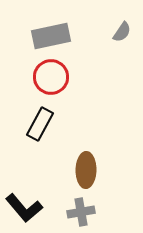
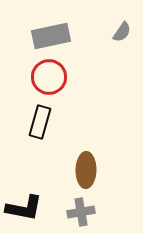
red circle: moved 2 px left
black rectangle: moved 2 px up; rotated 12 degrees counterclockwise
black L-shape: rotated 39 degrees counterclockwise
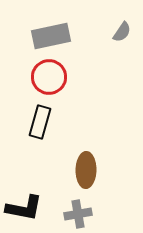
gray cross: moved 3 px left, 2 px down
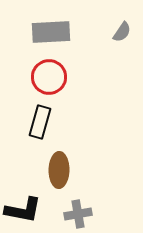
gray rectangle: moved 4 px up; rotated 9 degrees clockwise
brown ellipse: moved 27 px left
black L-shape: moved 1 px left, 2 px down
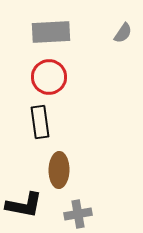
gray semicircle: moved 1 px right, 1 px down
black rectangle: rotated 24 degrees counterclockwise
black L-shape: moved 1 px right, 5 px up
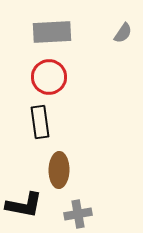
gray rectangle: moved 1 px right
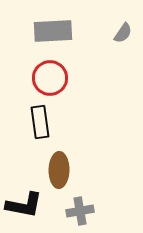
gray rectangle: moved 1 px right, 1 px up
red circle: moved 1 px right, 1 px down
gray cross: moved 2 px right, 3 px up
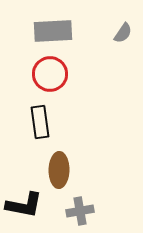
red circle: moved 4 px up
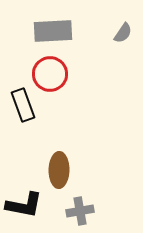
black rectangle: moved 17 px left, 17 px up; rotated 12 degrees counterclockwise
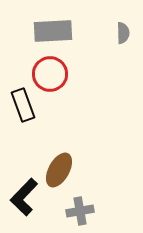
gray semicircle: rotated 35 degrees counterclockwise
brown ellipse: rotated 28 degrees clockwise
black L-shape: moved 8 px up; rotated 123 degrees clockwise
